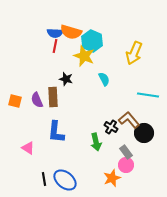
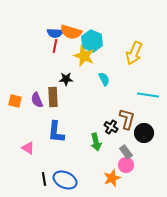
black star: rotated 16 degrees counterclockwise
brown L-shape: moved 2 px left, 1 px up; rotated 55 degrees clockwise
blue ellipse: rotated 15 degrees counterclockwise
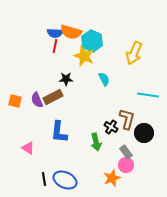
brown rectangle: rotated 66 degrees clockwise
blue L-shape: moved 3 px right
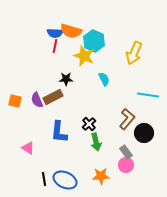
orange semicircle: moved 1 px up
cyan hexagon: moved 2 px right
brown L-shape: rotated 25 degrees clockwise
black cross: moved 22 px left, 3 px up; rotated 16 degrees clockwise
orange star: moved 11 px left, 2 px up; rotated 18 degrees clockwise
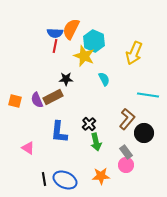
orange semicircle: moved 2 px up; rotated 100 degrees clockwise
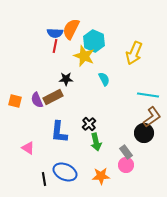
brown L-shape: moved 25 px right, 2 px up; rotated 15 degrees clockwise
blue ellipse: moved 8 px up
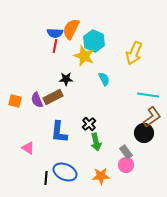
black line: moved 2 px right, 1 px up; rotated 16 degrees clockwise
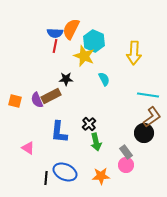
yellow arrow: rotated 20 degrees counterclockwise
brown rectangle: moved 2 px left, 1 px up
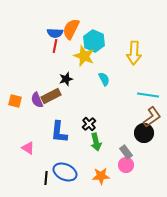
black star: rotated 16 degrees counterclockwise
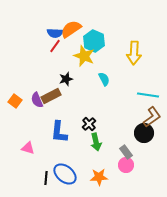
orange semicircle: rotated 30 degrees clockwise
red line: rotated 24 degrees clockwise
orange square: rotated 24 degrees clockwise
pink triangle: rotated 16 degrees counterclockwise
blue ellipse: moved 2 px down; rotated 15 degrees clockwise
orange star: moved 2 px left, 1 px down
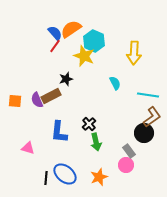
blue semicircle: rotated 133 degrees counterclockwise
cyan semicircle: moved 11 px right, 4 px down
orange square: rotated 32 degrees counterclockwise
gray rectangle: moved 3 px right, 1 px up
orange star: rotated 18 degrees counterclockwise
